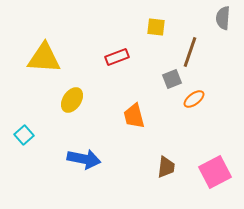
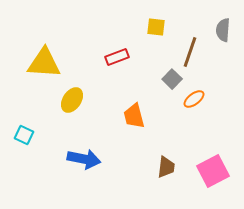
gray semicircle: moved 12 px down
yellow triangle: moved 5 px down
gray square: rotated 24 degrees counterclockwise
cyan square: rotated 24 degrees counterclockwise
pink square: moved 2 px left, 1 px up
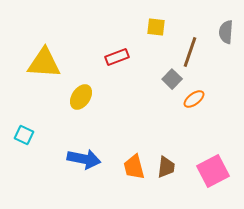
gray semicircle: moved 3 px right, 2 px down
yellow ellipse: moved 9 px right, 3 px up
orange trapezoid: moved 51 px down
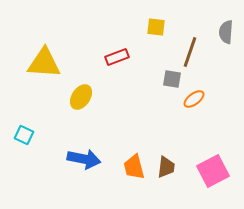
gray square: rotated 36 degrees counterclockwise
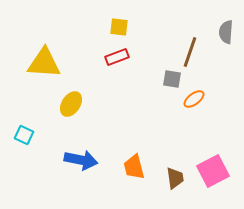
yellow square: moved 37 px left
yellow ellipse: moved 10 px left, 7 px down
blue arrow: moved 3 px left, 1 px down
brown trapezoid: moved 9 px right, 11 px down; rotated 15 degrees counterclockwise
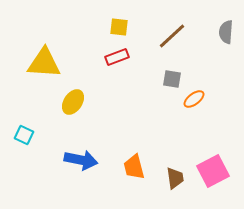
brown line: moved 18 px left, 16 px up; rotated 28 degrees clockwise
yellow ellipse: moved 2 px right, 2 px up
